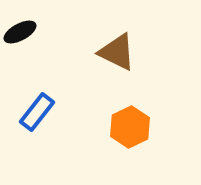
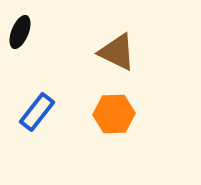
black ellipse: rotated 40 degrees counterclockwise
orange hexagon: moved 16 px left, 13 px up; rotated 24 degrees clockwise
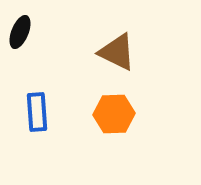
blue rectangle: rotated 42 degrees counterclockwise
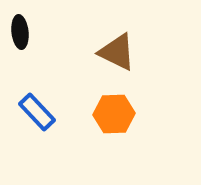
black ellipse: rotated 28 degrees counterclockwise
blue rectangle: rotated 39 degrees counterclockwise
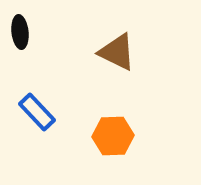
orange hexagon: moved 1 px left, 22 px down
